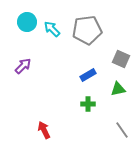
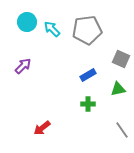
red arrow: moved 2 px left, 2 px up; rotated 102 degrees counterclockwise
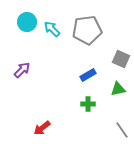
purple arrow: moved 1 px left, 4 px down
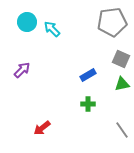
gray pentagon: moved 25 px right, 8 px up
green triangle: moved 4 px right, 5 px up
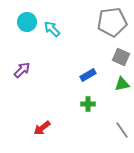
gray square: moved 2 px up
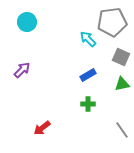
cyan arrow: moved 36 px right, 10 px down
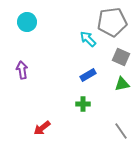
purple arrow: rotated 54 degrees counterclockwise
green cross: moved 5 px left
gray line: moved 1 px left, 1 px down
